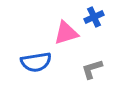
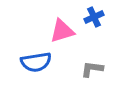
pink triangle: moved 4 px left, 2 px up
gray L-shape: rotated 25 degrees clockwise
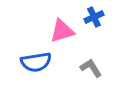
gray L-shape: moved 1 px left, 1 px up; rotated 50 degrees clockwise
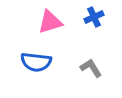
pink triangle: moved 12 px left, 9 px up
blue semicircle: rotated 16 degrees clockwise
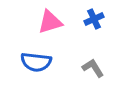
blue cross: moved 2 px down
gray L-shape: moved 2 px right
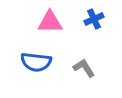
pink triangle: rotated 16 degrees clockwise
gray L-shape: moved 9 px left
